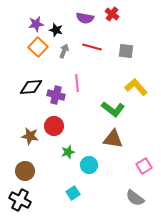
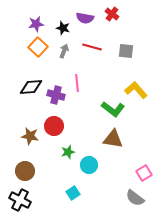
black star: moved 7 px right, 2 px up
yellow L-shape: moved 3 px down
pink square: moved 7 px down
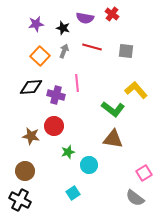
orange square: moved 2 px right, 9 px down
brown star: moved 1 px right
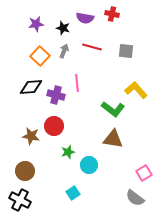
red cross: rotated 24 degrees counterclockwise
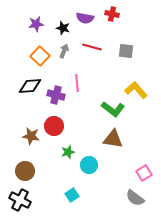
black diamond: moved 1 px left, 1 px up
cyan square: moved 1 px left, 2 px down
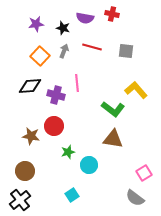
black cross: rotated 25 degrees clockwise
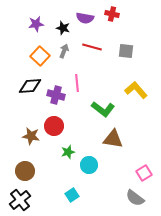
green L-shape: moved 10 px left
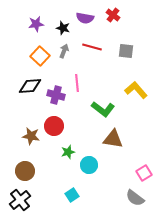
red cross: moved 1 px right, 1 px down; rotated 24 degrees clockwise
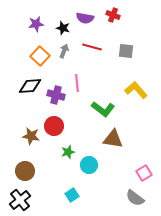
red cross: rotated 16 degrees counterclockwise
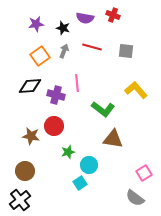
orange square: rotated 12 degrees clockwise
cyan square: moved 8 px right, 12 px up
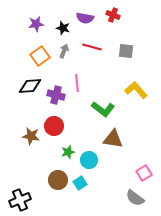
cyan circle: moved 5 px up
brown circle: moved 33 px right, 9 px down
black cross: rotated 15 degrees clockwise
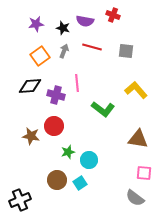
purple semicircle: moved 3 px down
brown triangle: moved 25 px right
pink square: rotated 35 degrees clockwise
brown circle: moved 1 px left
